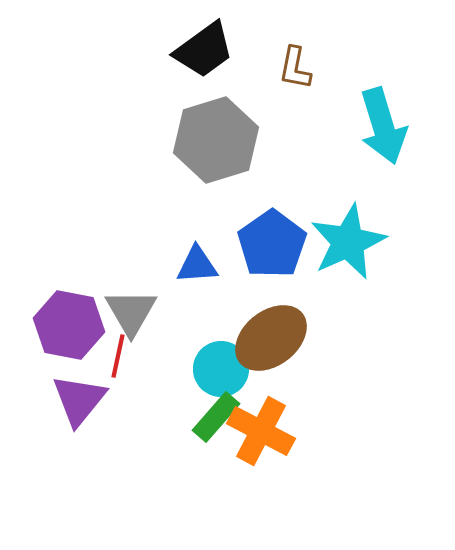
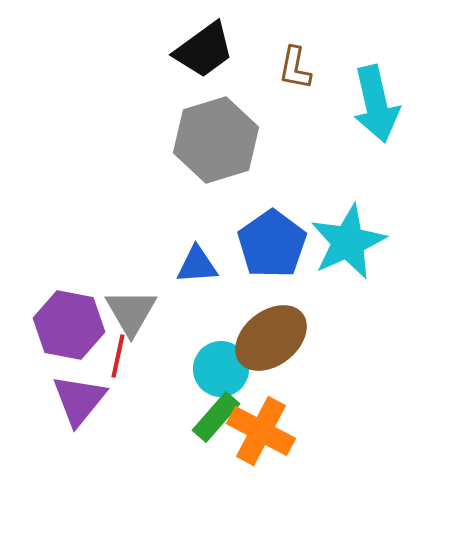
cyan arrow: moved 7 px left, 22 px up; rotated 4 degrees clockwise
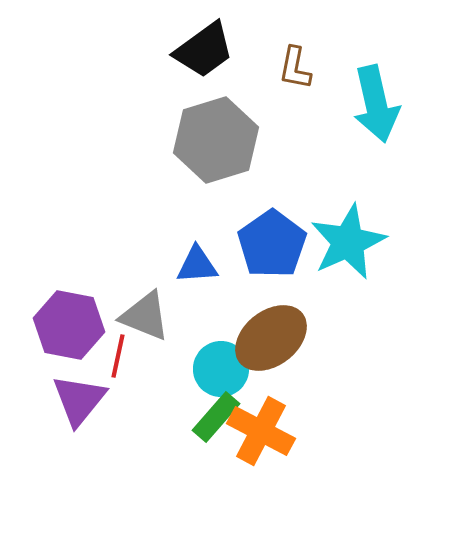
gray triangle: moved 14 px right, 4 px down; rotated 38 degrees counterclockwise
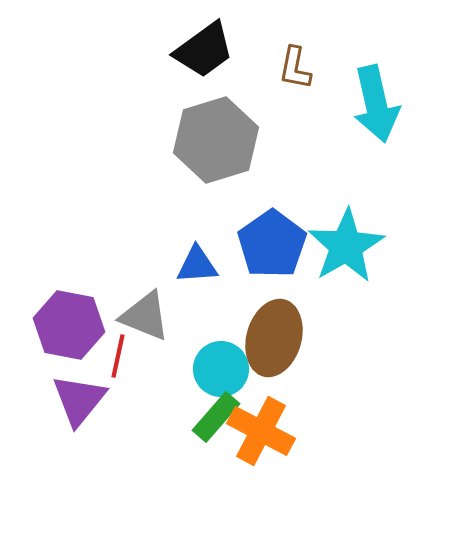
cyan star: moved 2 px left, 4 px down; rotated 6 degrees counterclockwise
brown ellipse: moved 3 px right; rotated 36 degrees counterclockwise
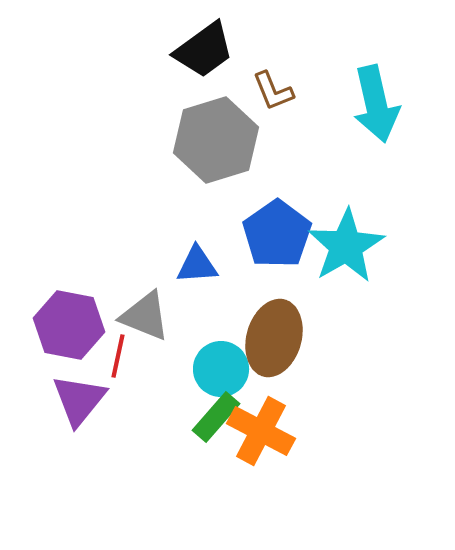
brown L-shape: moved 22 px left, 23 px down; rotated 33 degrees counterclockwise
blue pentagon: moved 5 px right, 10 px up
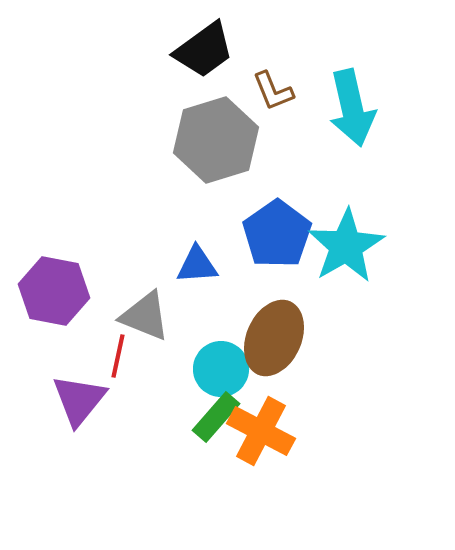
cyan arrow: moved 24 px left, 4 px down
purple hexagon: moved 15 px left, 34 px up
brown ellipse: rotated 8 degrees clockwise
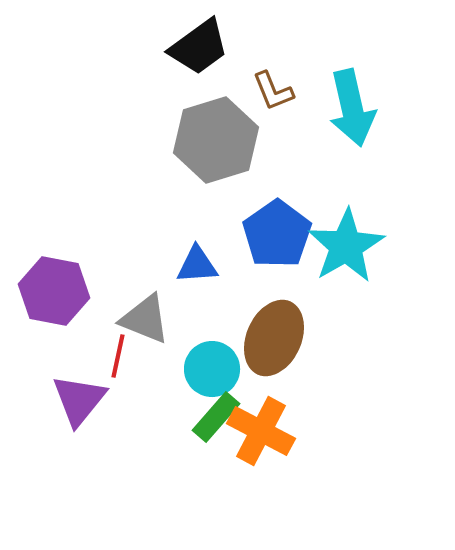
black trapezoid: moved 5 px left, 3 px up
gray triangle: moved 3 px down
cyan circle: moved 9 px left
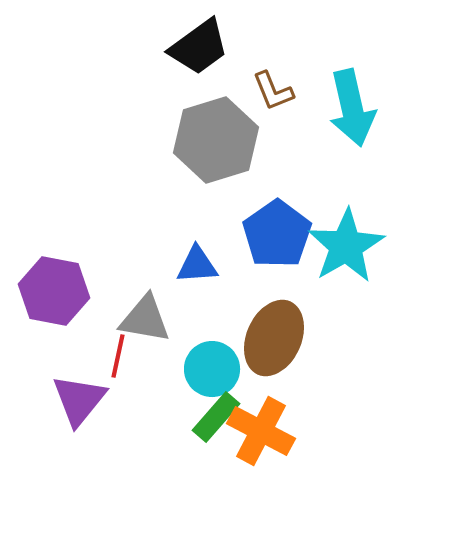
gray triangle: rotated 12 degrees counterclockwise
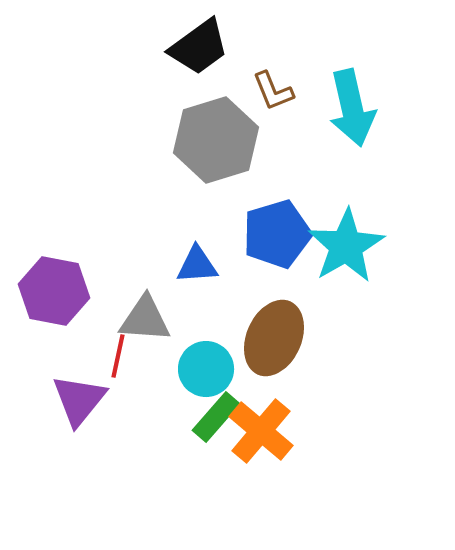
blue pentagon: rotated 18 degrees clockwise
gray triangle: rotated 6 degrees counterclockwise
cyan circle: moved 6 px left
orange cross: rotated 12 degrees clockwise
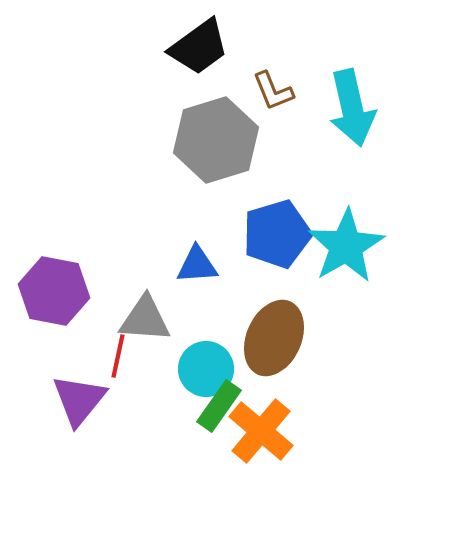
green rectangle: moved 3 px right, 11 px up; rotated 6 degrees counterclockwise
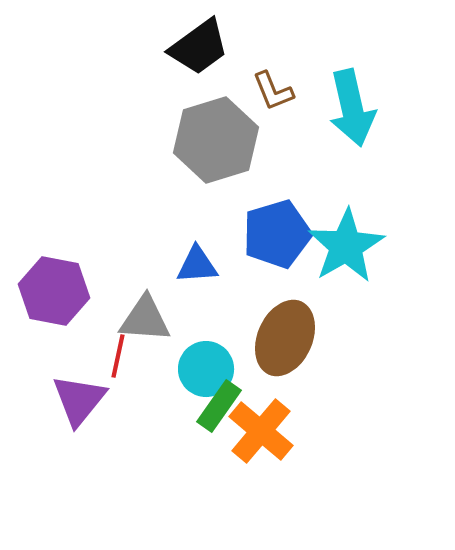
brown ellipse: moved 11 px right
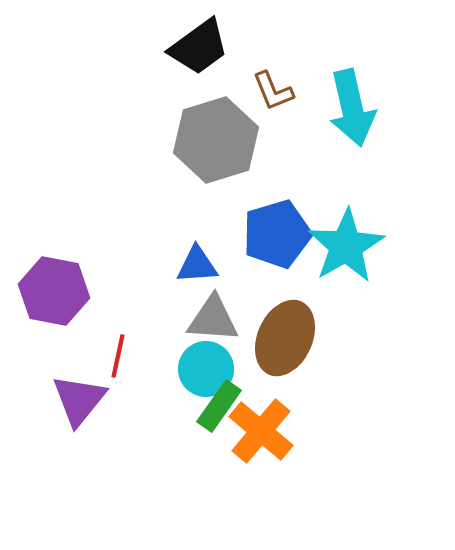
gray triangle: moved 68 px right
